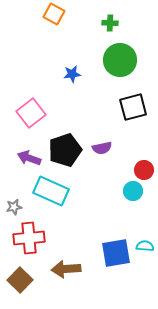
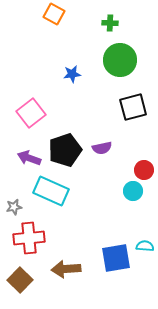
blue square: moved 5 px down
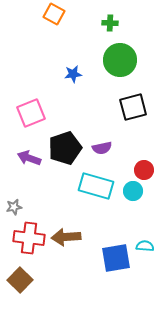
blue star: moved 1 px right
pink square: rotated 16 degrees clockwise
black pentagon: moved 2 px up
cyan rectangle: moved 45 px right, 5 px up; rotated 8 degrees counterclockwise
red cross: rotated 12 degrees clockwise
brown arrow: moved 32 px up
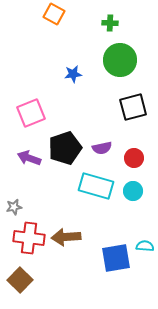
red circle: moved 10 px left, 12 px up
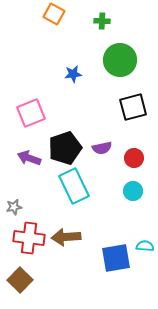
green cross: moved 8 px left, 2 px up
cyan rectangle: moved 22 px left; rotated 48 degrees clockwise
